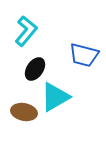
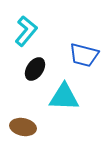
cyan triangle: moved 9 px right; rotated 32 degrees clockwise
brown ellipse: moved 1 px left, 15 px down
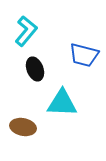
black ellipse: rotated 55 degrees counterclockwise
cyan triangle: moved 2 px left, 6 px down
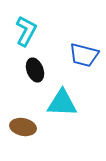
cyan L-shape: rotated 12 degrees counterclockwise
black ellipse: moved 1 px down
